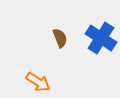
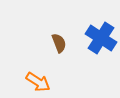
brown semicircle: moved 1 px left, 5 px down
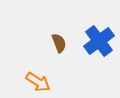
blue cross: moved 2 px left, 3 px down; rotated 20 degrees clockwise
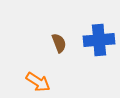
blue cross: moved 1 px up; rotated 32 degrees clockwise
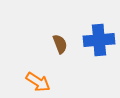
brown semicircle: moved 1 px right, 1 px down
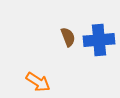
brown semicircle: moved 8 px right, 7 px up
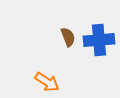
orange arrow: moved 9 px right
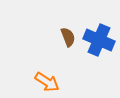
blue cross: rotated 28 degrees clockwise
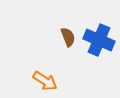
orange arrow: moved 2 px left, 1 px up
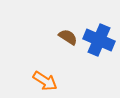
brown semicircle: rotated 36 degrees counterclockwise
